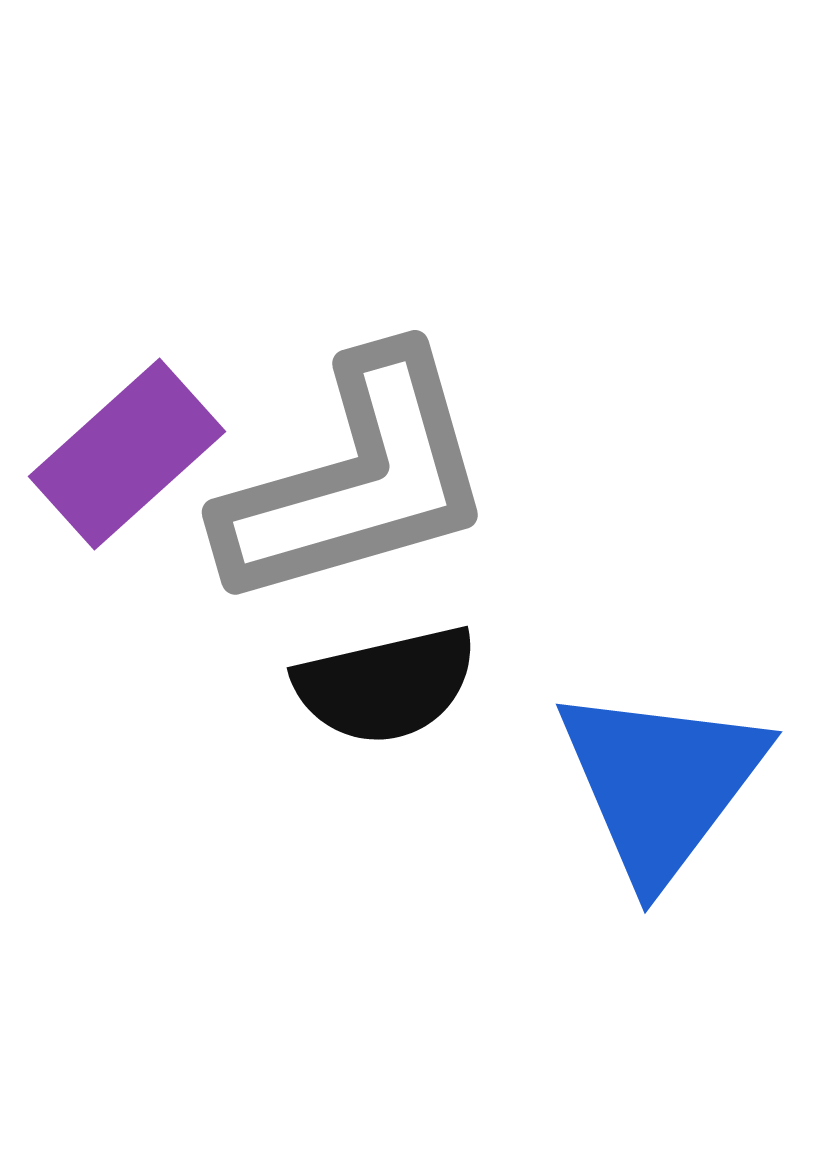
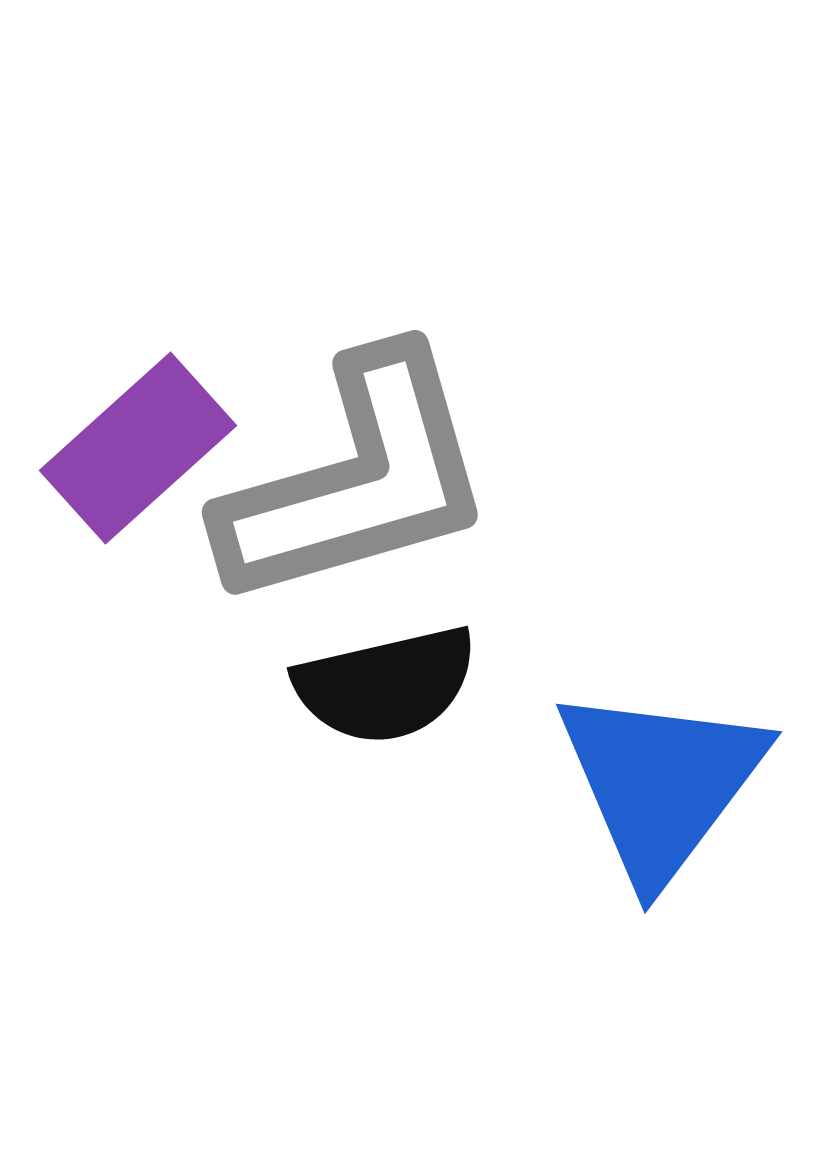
purple rectangle: moved 11 px right, 6 px up
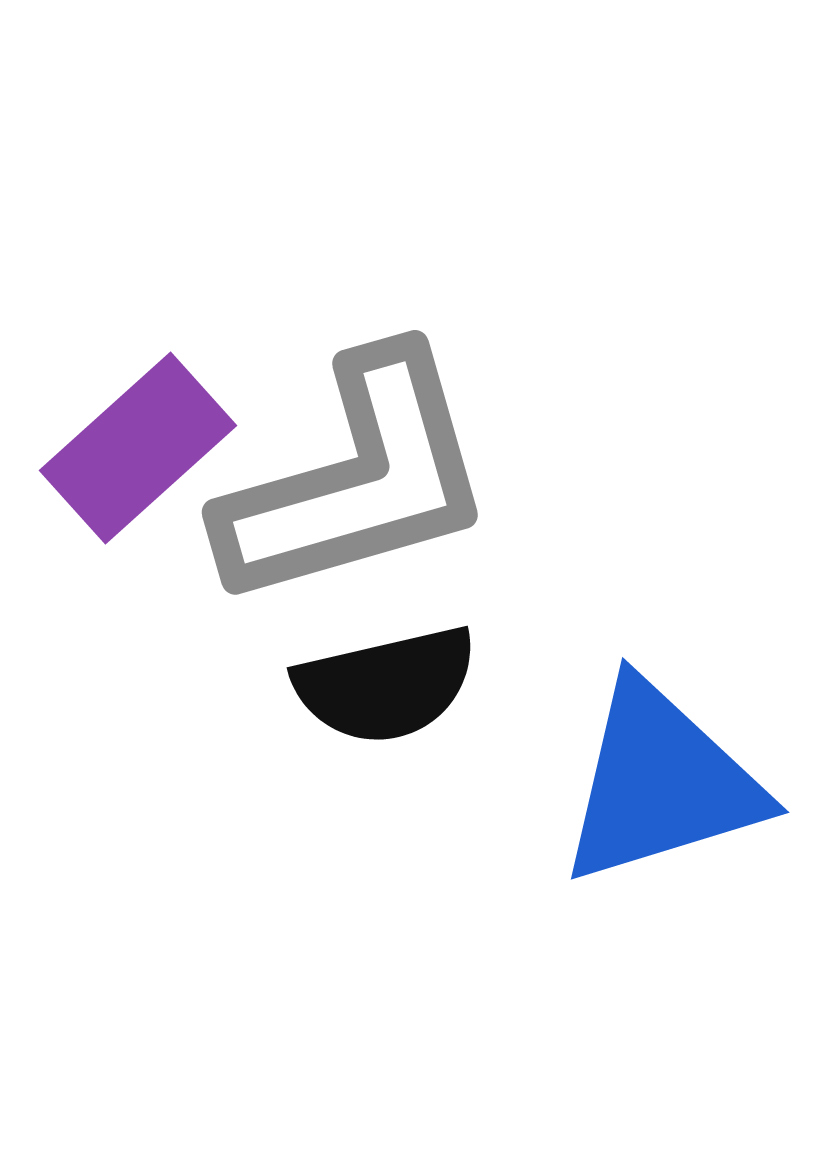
blue triangle: rotated 36 degrees clockwise
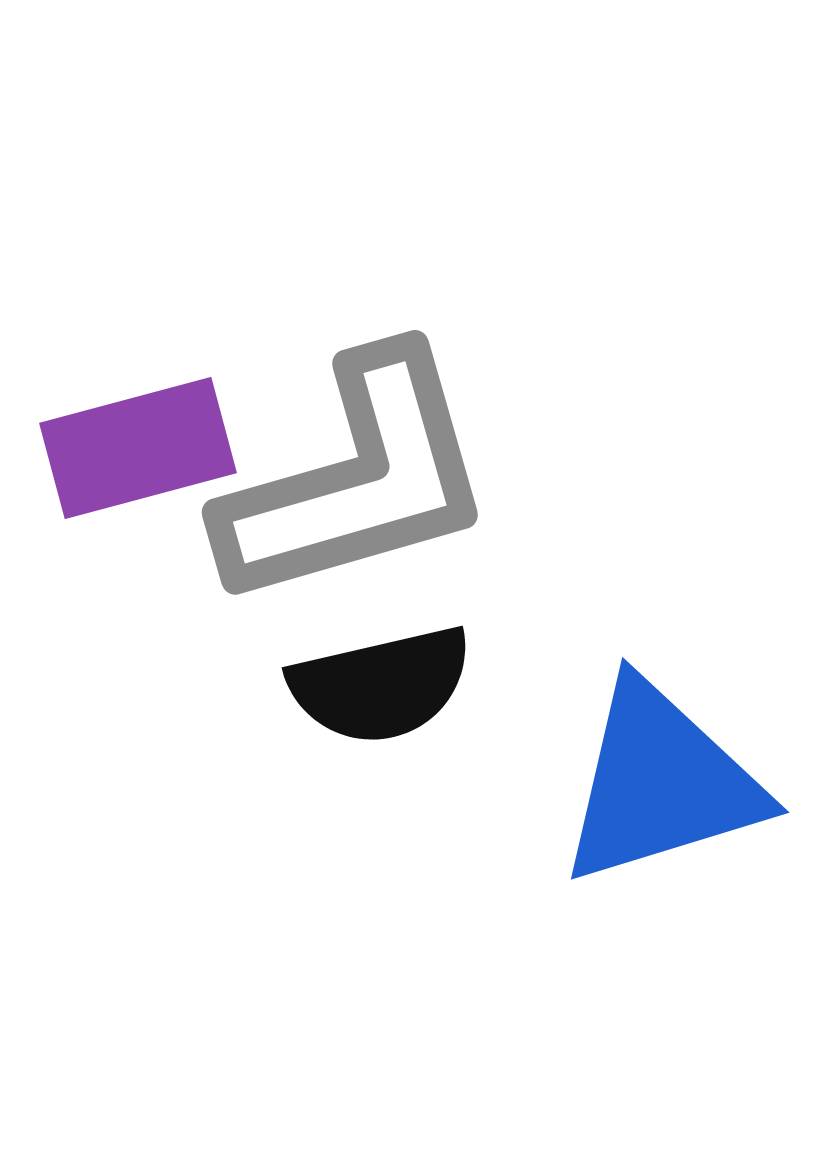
purple rectangle: rotated 27 degrees clockwise
black semicircle: moved 5 px left
